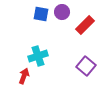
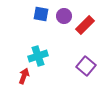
purple circle: moved 2 px right, 4 px down
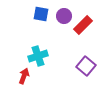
red rectangle: moved 2 px left
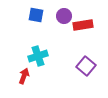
blue square: moved 5 px left, 1 px down
red rectangle: rotated 36 degrees clockwise
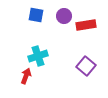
red rectangle: moved 3 px right
red arrow: moved 2 px right
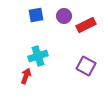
blue square: rotated 21 degrees counterclockwise
red rectangle: rotated 18 degrees counterclockwise
purple square: rotated 12 degrees counterclockwise
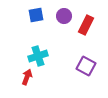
red rectangle: rotated 36 degrees counterclockwise
red arrow: moved 1 px right, 1 px down
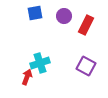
blue square: moved 1 px left, 2 px up
cyan cross: moved 2 px right, 7 px down
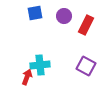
cyan cross: moved 2 px down; rotated 12 degrees clockwise
